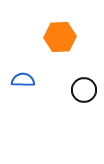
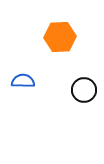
blue semicircle: moved 1 px down
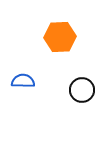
black circle: moved 2 px left
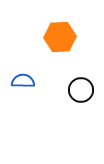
black circle: moved 1 px left
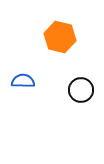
orange hexagon: rotated 16 degrees clockwise
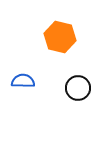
black circle: moved 3 px left, 2 px up
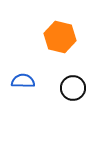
black circle: moved 5 px left
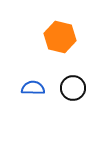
blue semicircle: moved 10 px right, 7 px down
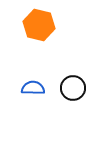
orange hexagon: moved 21 px left, 12 px up
